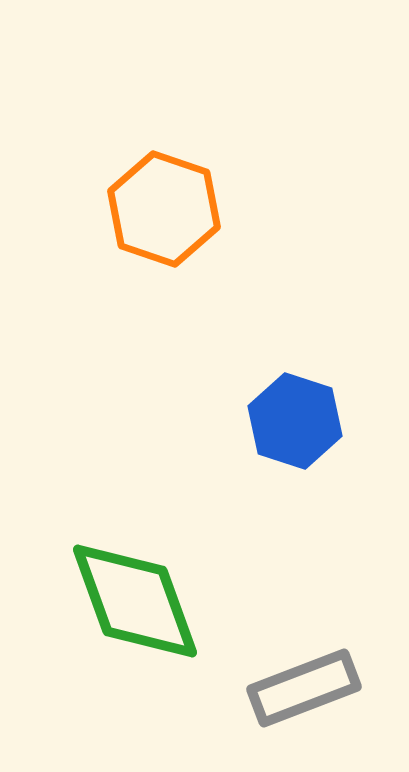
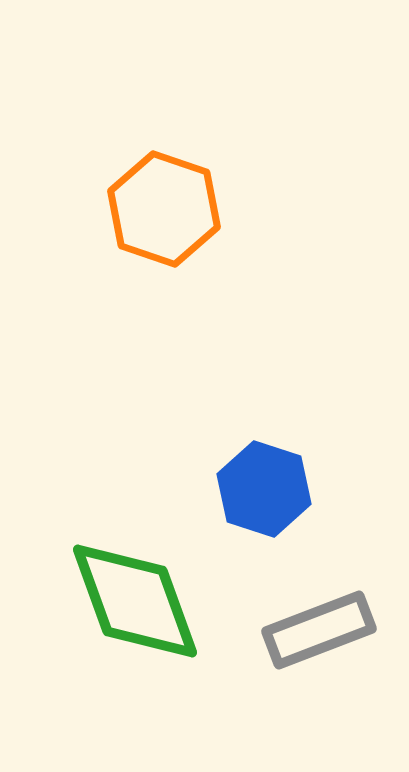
blue hexagon: moved 31 px left, 68 px down
gray rectangle: moved 15 px right, 58 px up
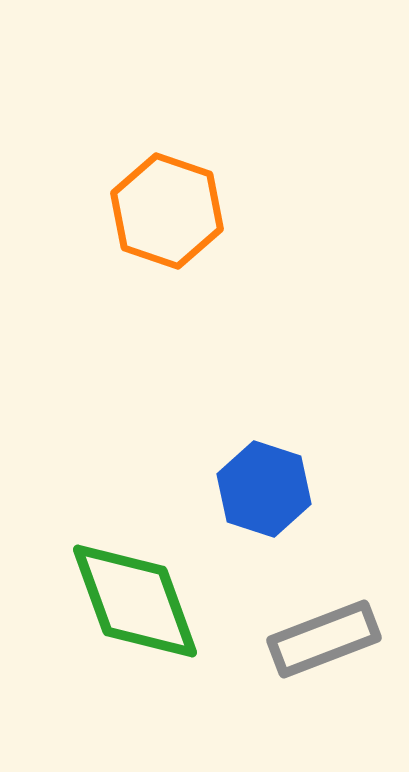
orange hexagon: moved 3 px right, 2 px down
gray rectangle: moved 5 px right, 9 px down
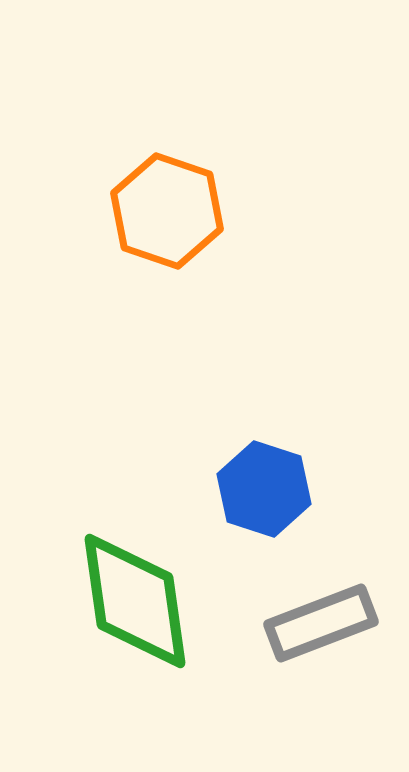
green diamond: rotated 12 degrees clockwise
gray rectangle: moved 3 px left, 16 px up
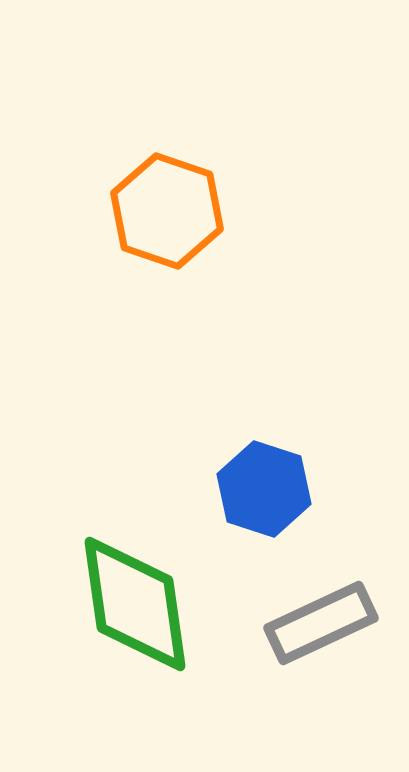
green diamond: moved 3 px down
gray rectangle: rotated 4 degrees counterclockwise
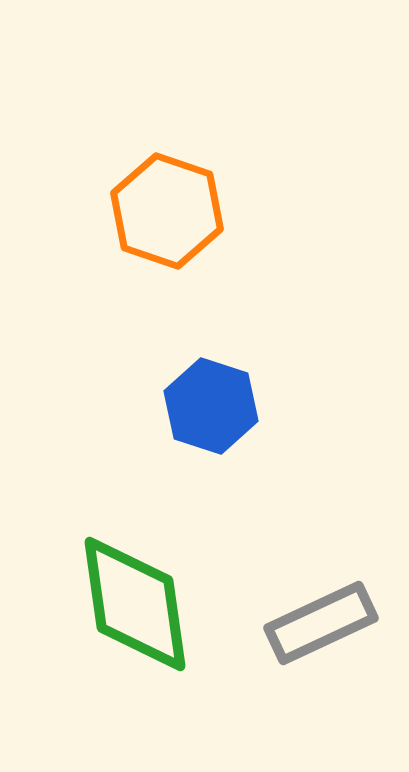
blue hexagon: moved 53 px left, 83 px up
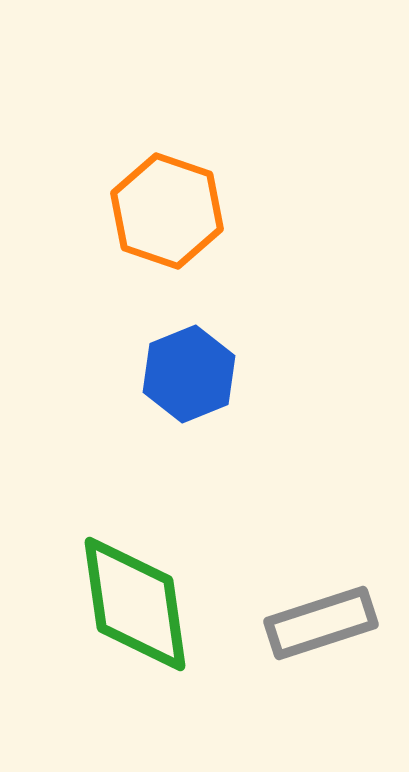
blue hexagon: moved 22 px left, 32 px up; rotated 20 degrees clockwise
gray rectangle: rotated 7 degrees clockwise
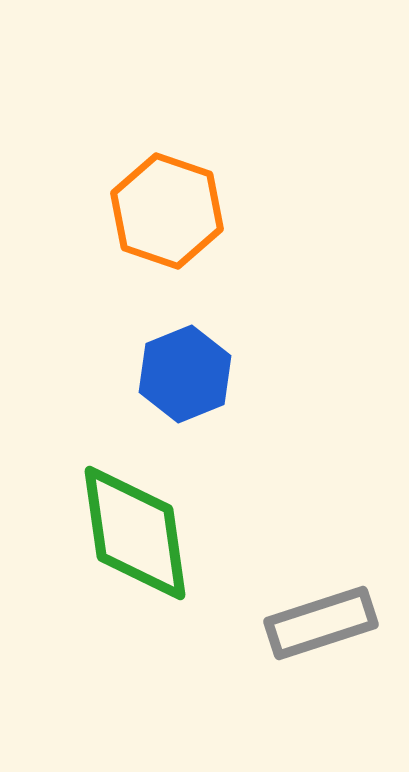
blue hexagon: moved 4 px left
green diamond: moved 71 px up
